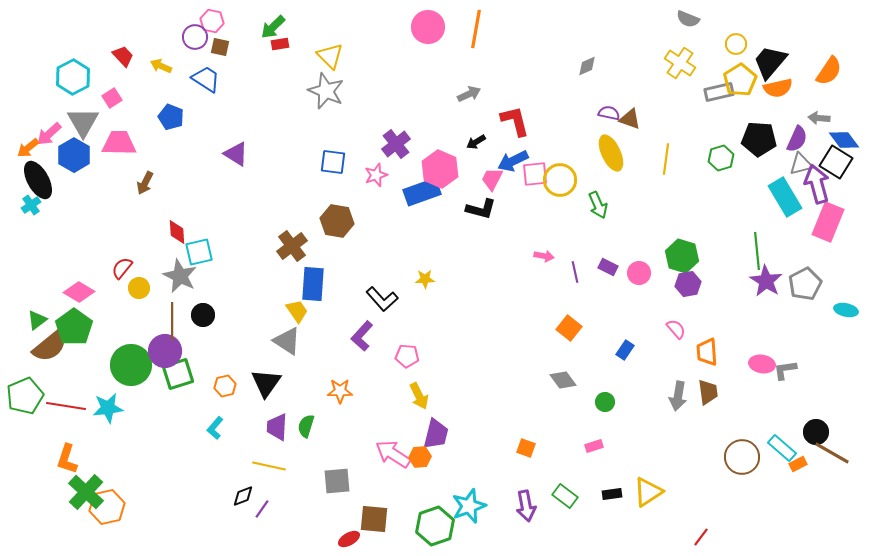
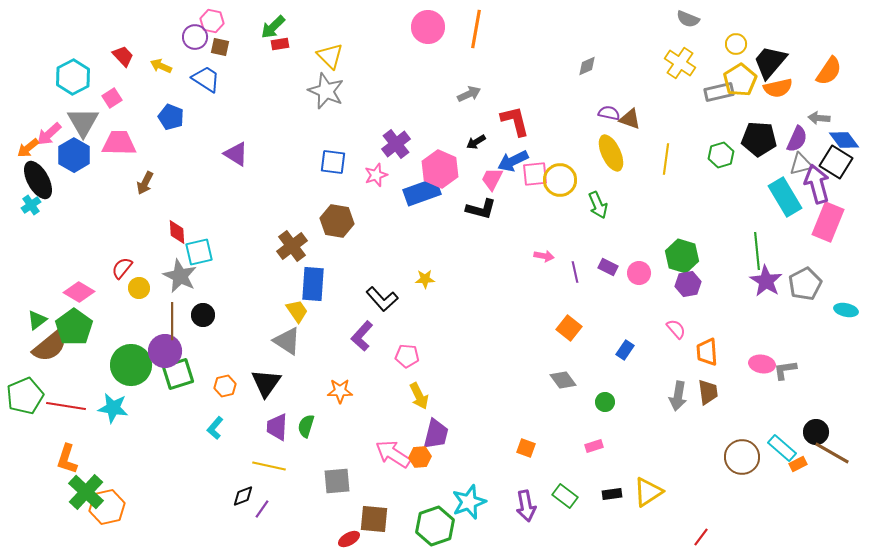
green hexagon at (721, 158): moved 3 px up
cyan star at (108, 408): moved 5 px right; rotated 16 degrees clockwise
cyan star at (469, 506): moved 4 px up
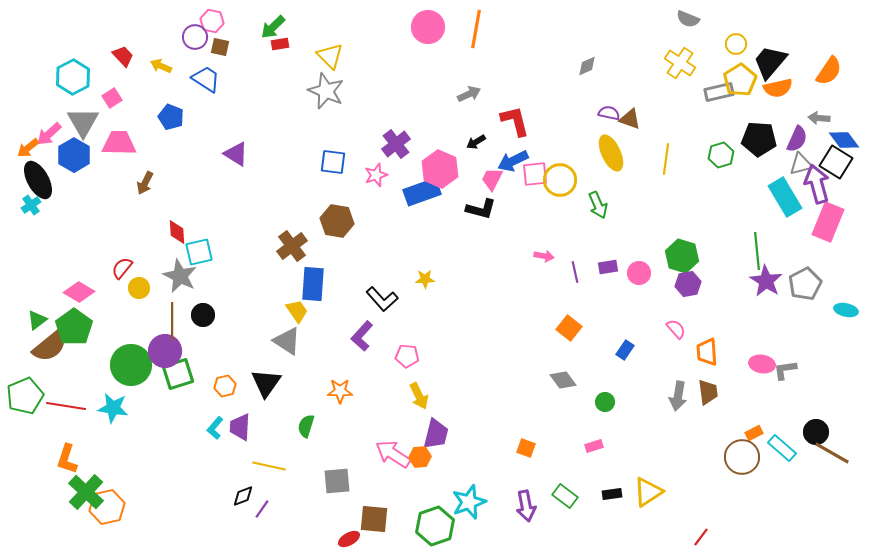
purple rectangle at (608, 267): rotated 36 degrees counterclockwise
purple trapezoid at (277, 427): moved 37 px left
orange rectangle at (798, 464): moved 44 px left, 31 px up
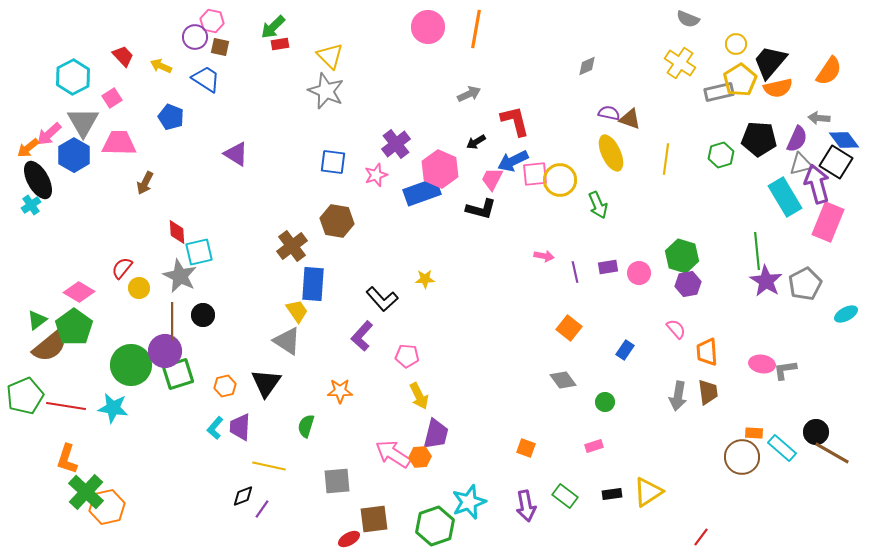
cyan ellipse at (846, 310): moved 4 px down; rotated 40 degrees counterclockwise
orange rectangle at (754, 433): rotated 30 degrees clockwise
brown square at (374, 519): rotated 12 degrees counterclockwise
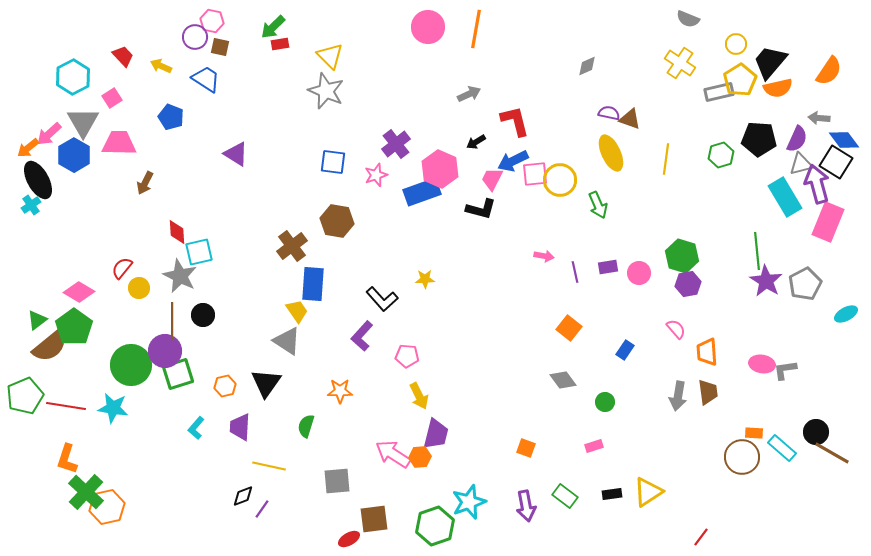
cyan L-shape at (215, 428): moved 19 px left
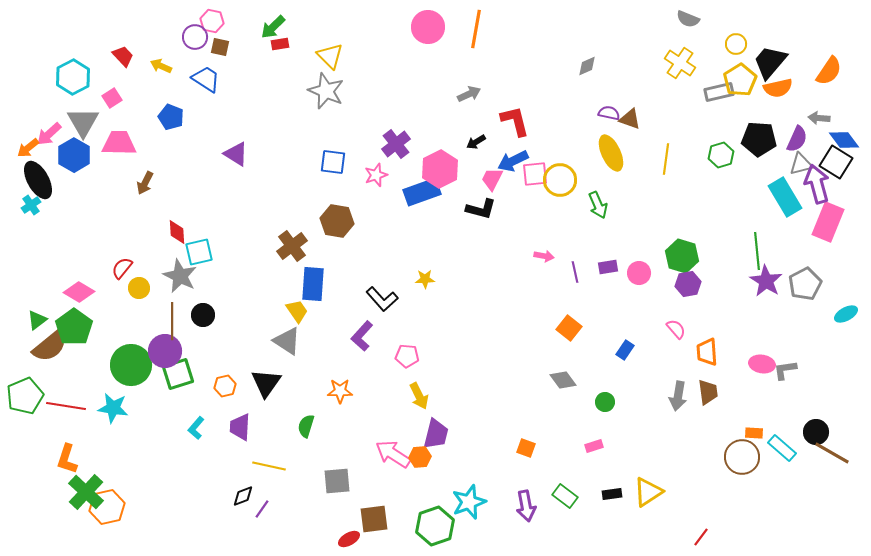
pink hexagon at (440, 169): rotated 9 degrees clockwise
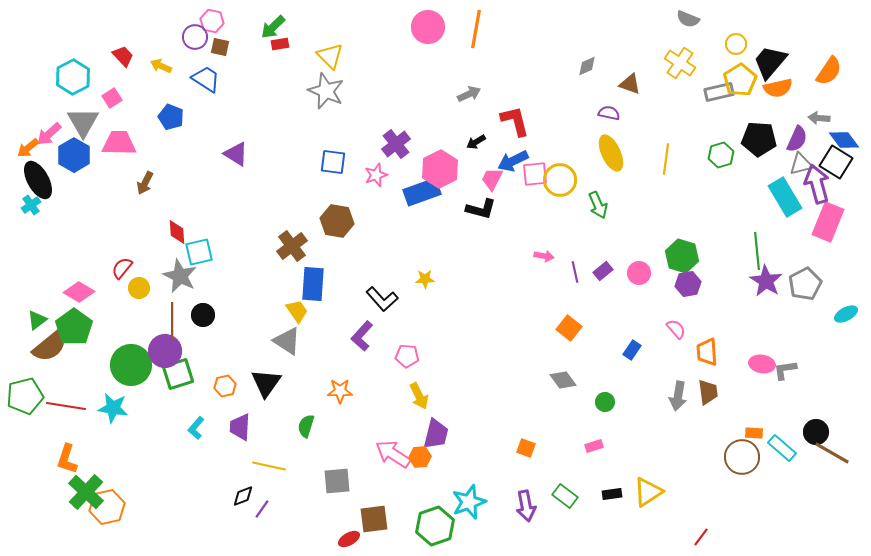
brown triangle at (630, 119): moved 35 px up
purple rectangle at (608, 267): moved 5 px left, 4 px down; rotated 30 degrees counterclockwise
blue rectangle at (625, 350): moved 7 px right
green pentagon at (25, 396): rotated 9 degrees clockwise
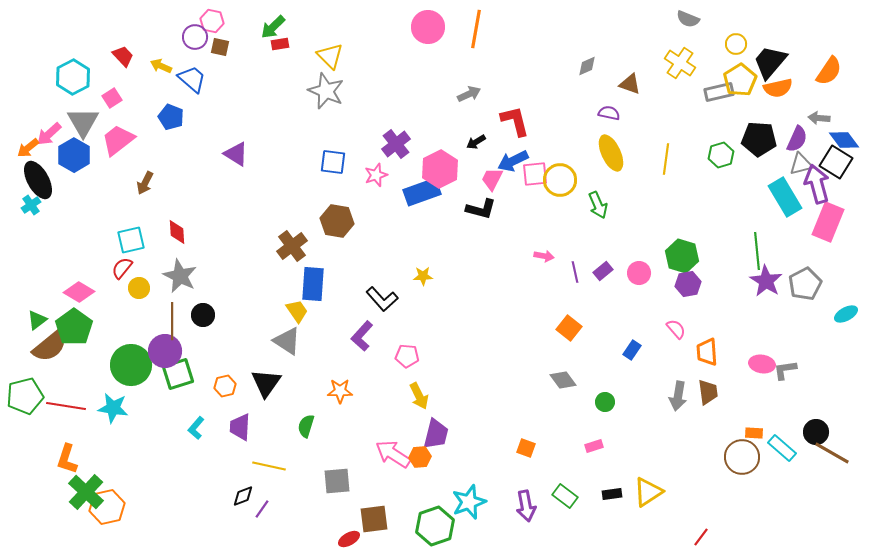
blue trapezoid at (206, 79): moved 14 px left; rotated 8 degrees clockwise
pink trapezoid at (119, 143): moved 1 px left, 3 px up; rotated 39 degrees counterclockwise
cyan square at (199, 252): moved 68 px left, 12 px up
yellow star at (425, 279): moved 2 px left, 3 px up
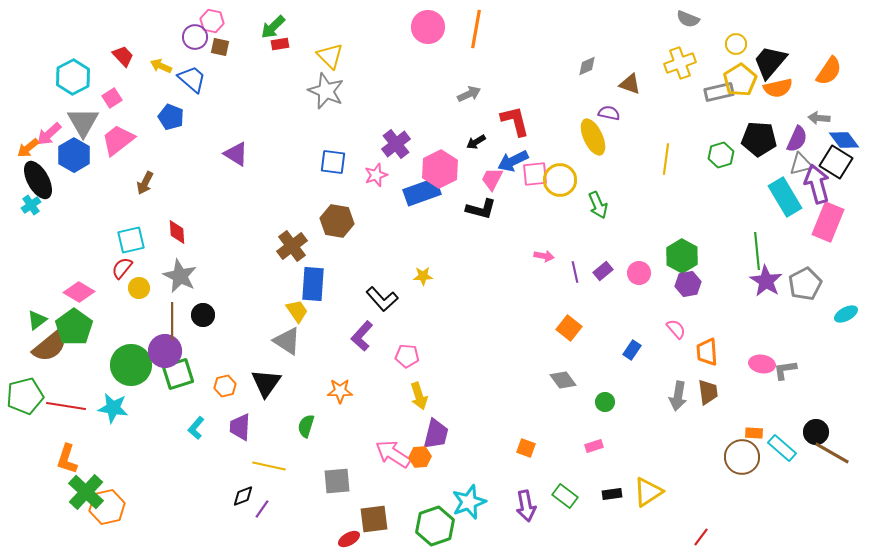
yellow cross at (680, 63): rotated 36 degrees clockwise
yellow ellipse at (611, 153): moved 18 px left, 16 px up
green hexagon at (682, 256): rotated 12 degrees clockwise
yellow arrow at (419, 396): rotated 8 degrees clockwise
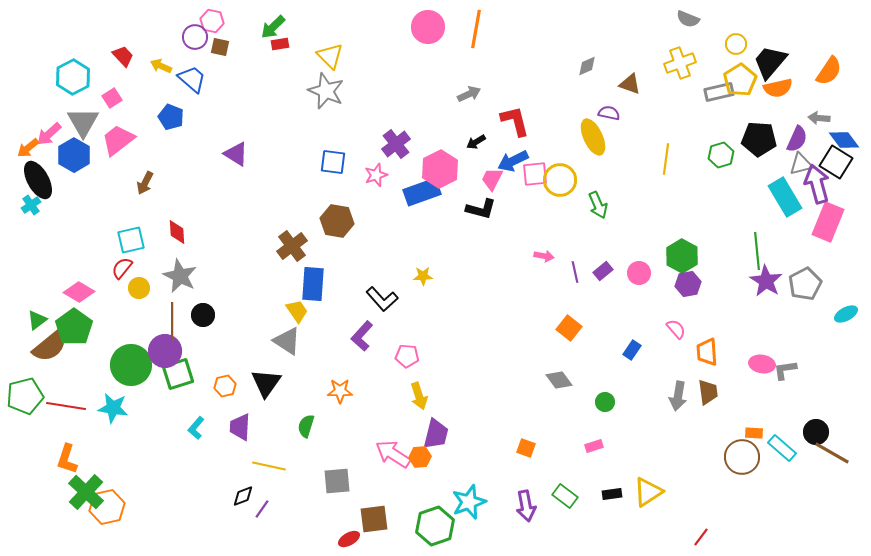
gray diamond at (563, 380): moved 4 px left
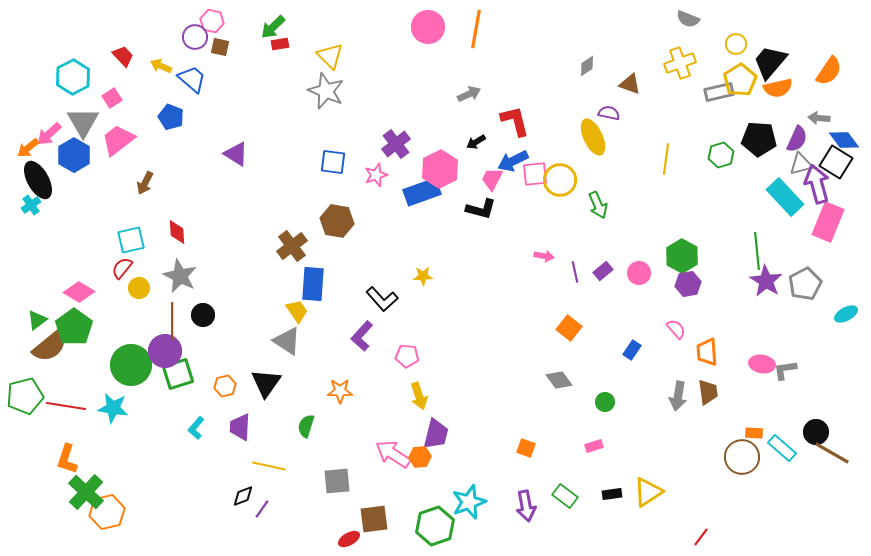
gray diamond at (587, 66): rotated 10 degrees counterclockwise
cyan rectangle at (785, 197): rotated 12 degrees counterclockwise
orange hexagon at (107, 507): moved 5 px down
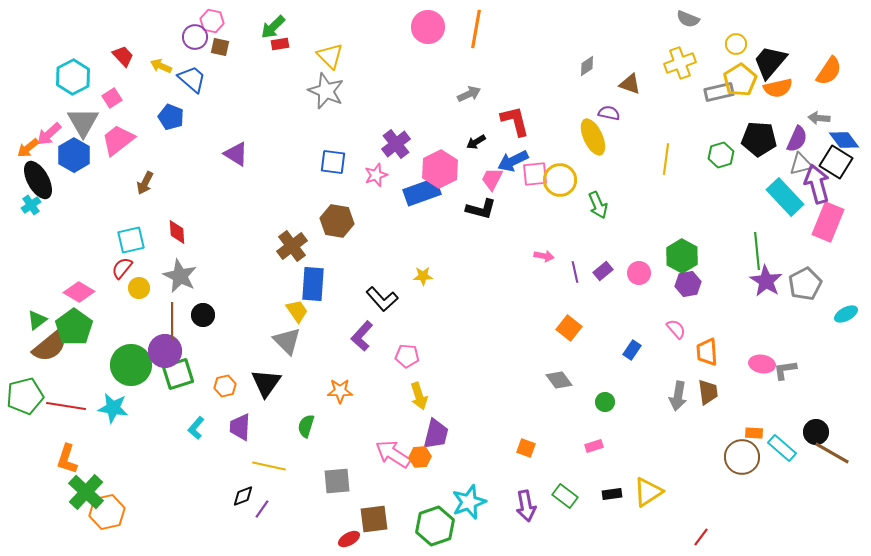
gray triangle at (287, 341): rotated 12 degrees clockwise
